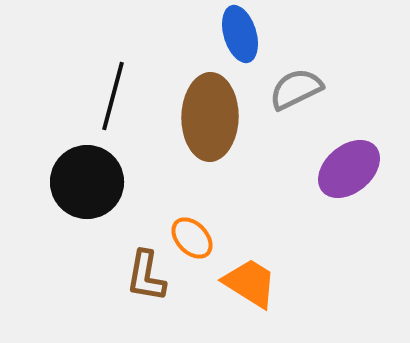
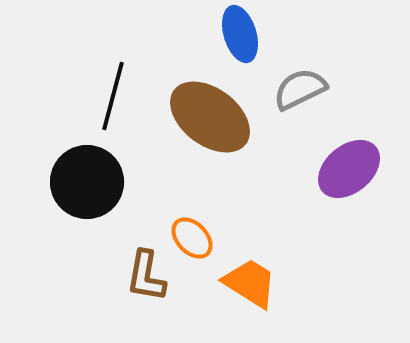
gray semicircle: moved 4 px right
brown ellipse: rotated 54 degrees counterclockwise
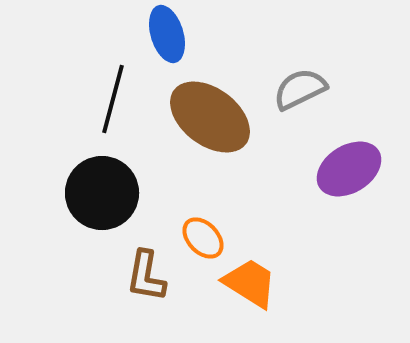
blue ellipse: moved 73 px left
black line: moved 3 px down
purple ellipse: rotated 8 degrees clockwise
black circle: moved 15 px right, 11 px down
orange ellipse: moved 11 px right
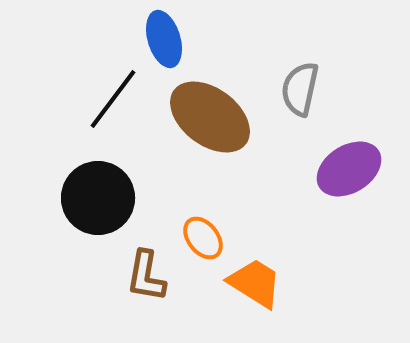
blue ellipse: moved 3 px left, 5 px down
gray semicircle: rotated 52 degrees counterclockwise
black line: rotated 22 degrees clockwise
black circle: moved 4 px left, 5 px down
orange ellipse: rotated 6 degrees clockwise
orange trapezoid: moved 5 px right
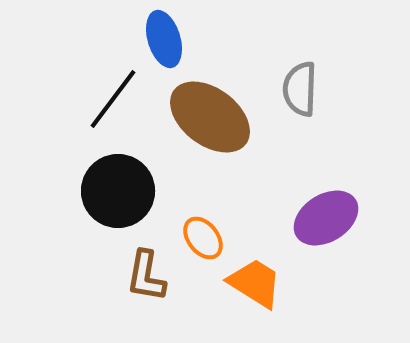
gray semicircle: rotated 10 degrees counterclockwise
purple ellipse: moved 23 px left, 49 px down
black circle: moved 20 px right, 7 px up
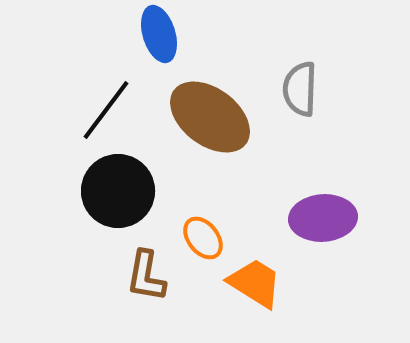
blue ellipse: moved 5 px left, 5 px up
black line: moved 7 px left, 11 px down
purple ellipse: moved 3 px left; rotated 28 degrees clockwise
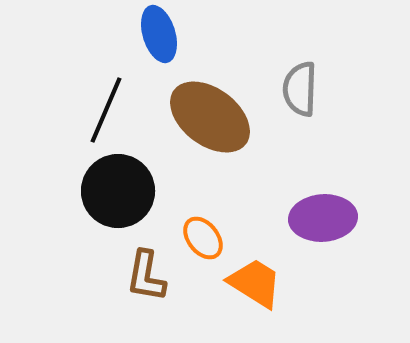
black line: rotated 14 degrees counterclockwise
